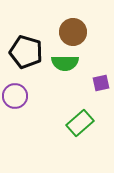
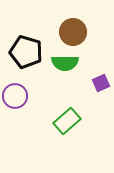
purple square: rotated 12 degrees counterclockwise
green rectangle: moved 13 px left, 2 px up
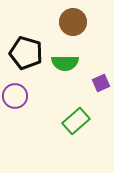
brown circle: moved 10 px up
black pentagon: moved 1 px down
green rectangle: moved 9 px right
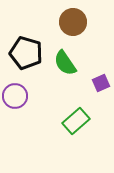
green semicircle: rotated 56 degrees clockwise
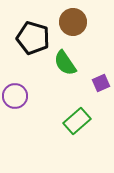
black pentagon: moved 7 px right, 15 px up
green rectangle: moved 1 px right
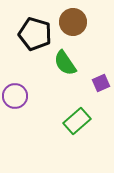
black pentagon: moved 2 px right, 4 px up
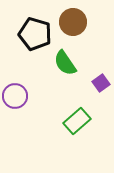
purple square: rotated 12 degrees counterclockwise
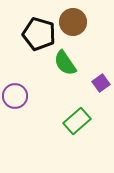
black pentagon: moved 4 px right
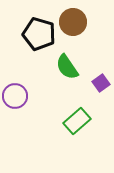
green semicircle: moved 2 px right, 4 px down
